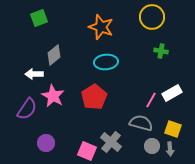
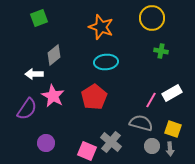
yellow circle: moved 1 px down
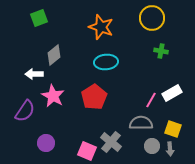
purple semicircle: moved 2 px left, 2 px down
gray semicircle: rotated 15 degrees counterclockwise
